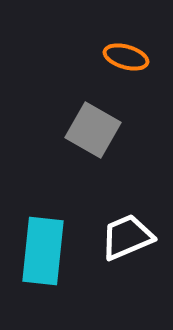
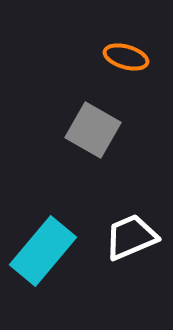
white trapezoid: moved 4 px right
cyan rectangle: rotated 34 degrees clockwise
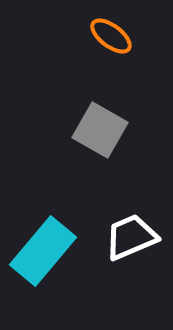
orange ellipse: moved 15 px left, 21 px up; rotated 21 degrees clockwise
gray square: moved 7 px right
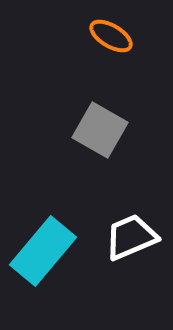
orange ellipse: rotated 6 degrees counterclockwise
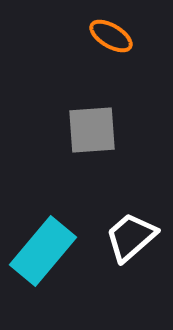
gray square: moved 8 px left; rotated 34 degrees counterclockwise
white trapezoid: rotated 18 degrees counterclockwise
